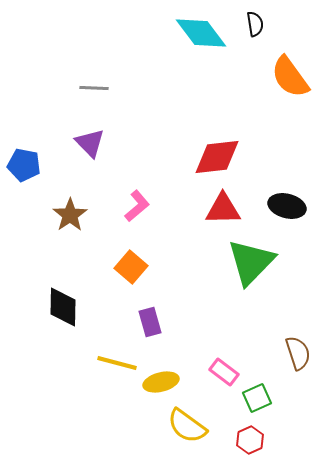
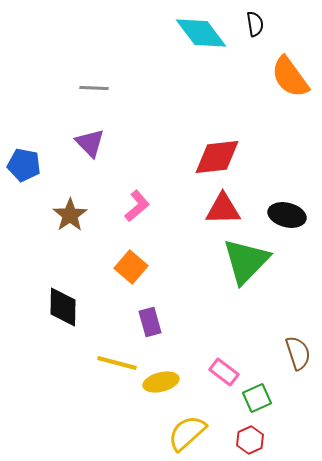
black ellipse: moved 9 px down
green triangle: moved 5 px left, 1 px up
yellow semicircle: moved 7 px down; rotated 102 degrees clockwise
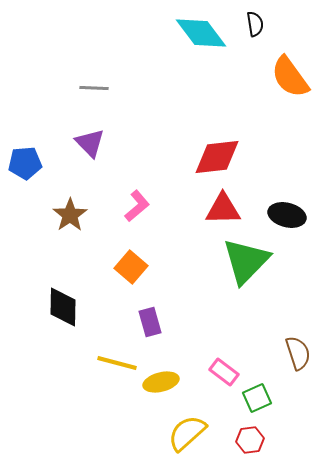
blue pentagon: moved 1 px right, 2 px up; rotated 16 degrees counterclockwise
red hexagon: rotated 16 degrees clockwise
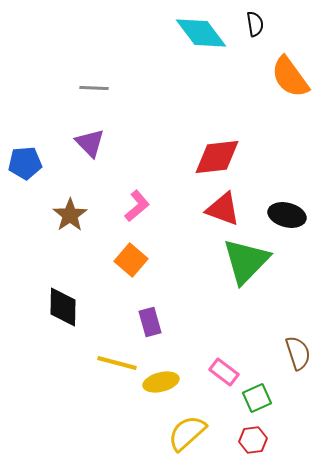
red triangle: rotated 21 degrees clockwise
orange square: moved 7 px up
red hexagon: moved 3 px right
